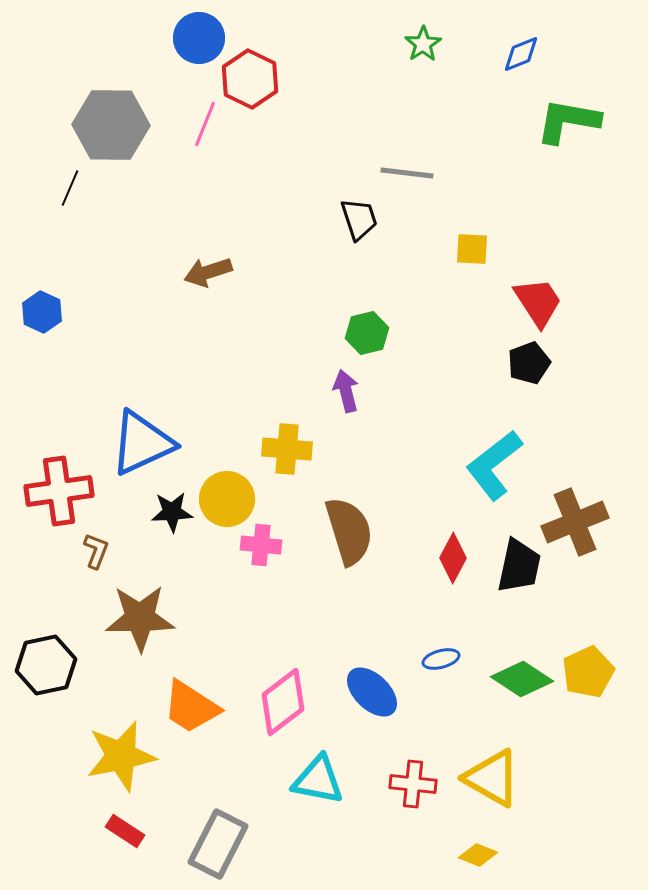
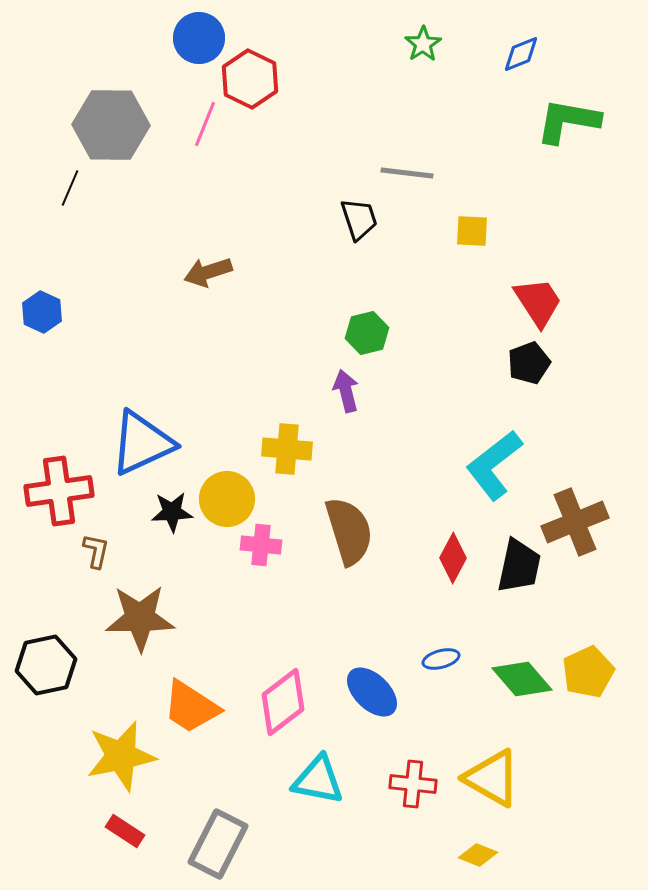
yellow square at (472, 249): moved 18 px up
brown L-shape at (96, 551): rotated 9 degrees counterclockwise
green diamond at (522, 679): rotated 16 degrees clockwise
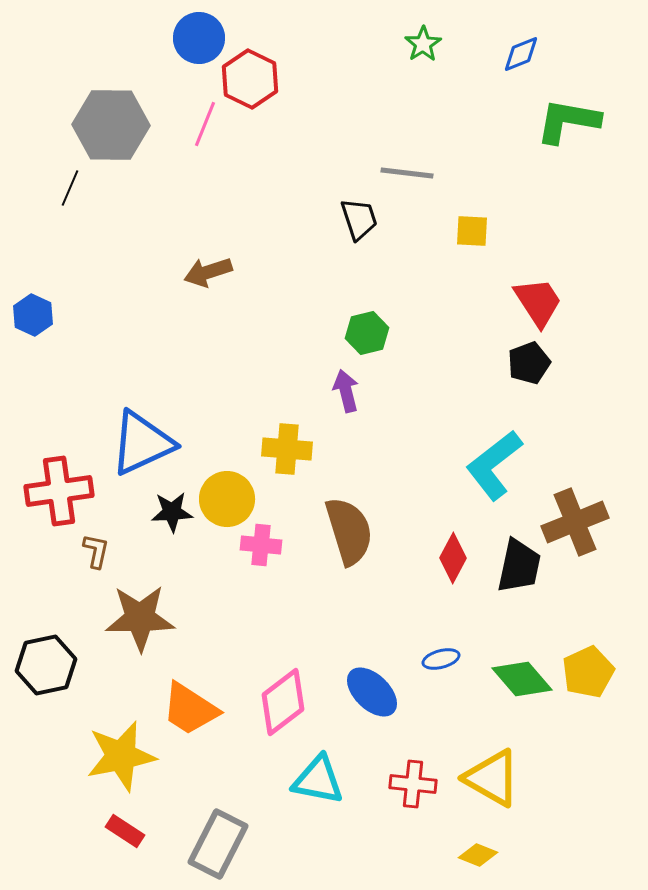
blue hexagon at (42, 312): moved 9 px left, 3 px down
orange trapezoid at (191, 707): moved 1 px left, 2 px down
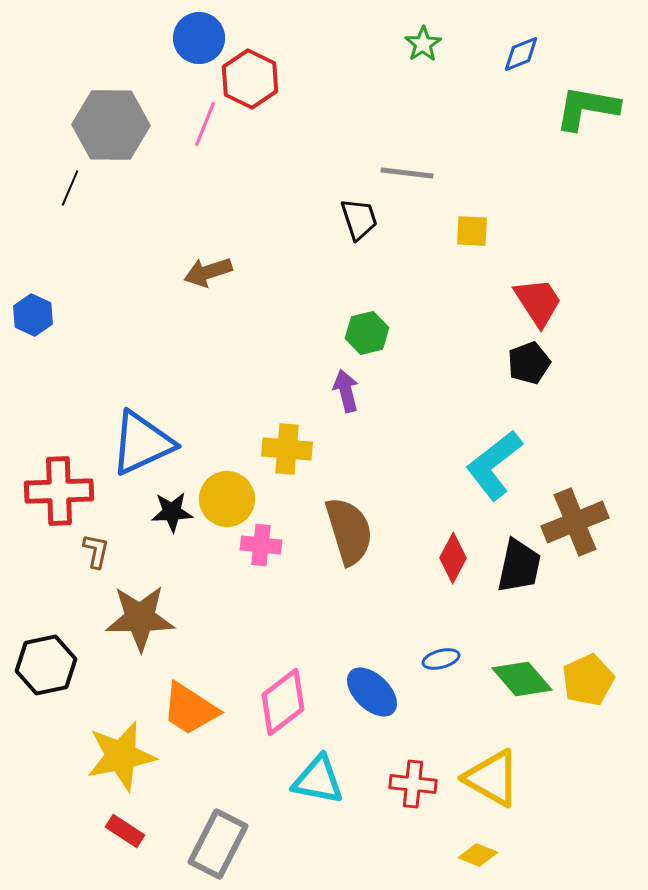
green L-shape at (568, 121): moved 19 px right, 13 px up
red cross at (59, 491): rotated 6 degrees clockwise
yellow pentagon at (588, 672): moved 8 px down
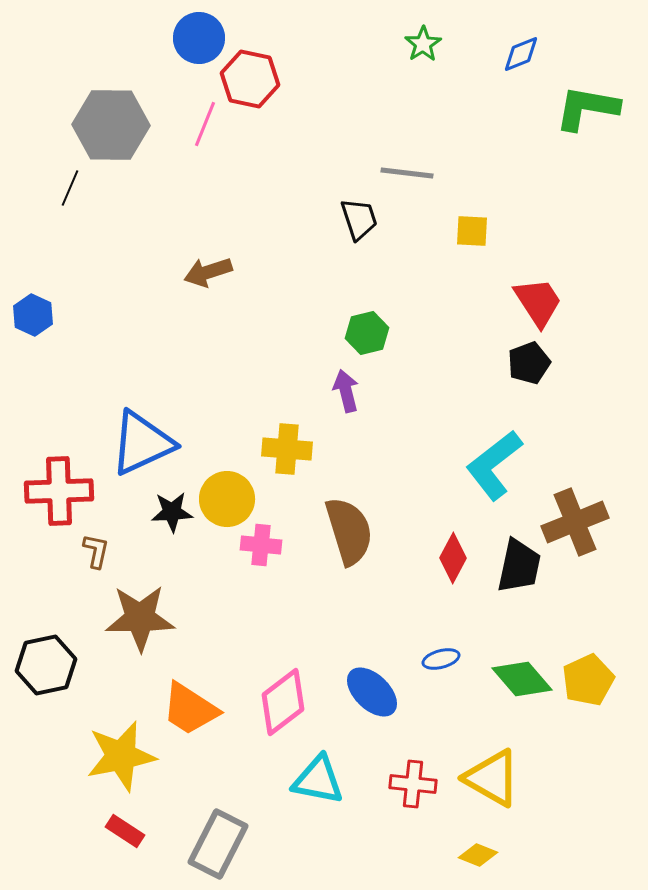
red hexagon at (250, 79): rotated 14 degrees counterclockwise
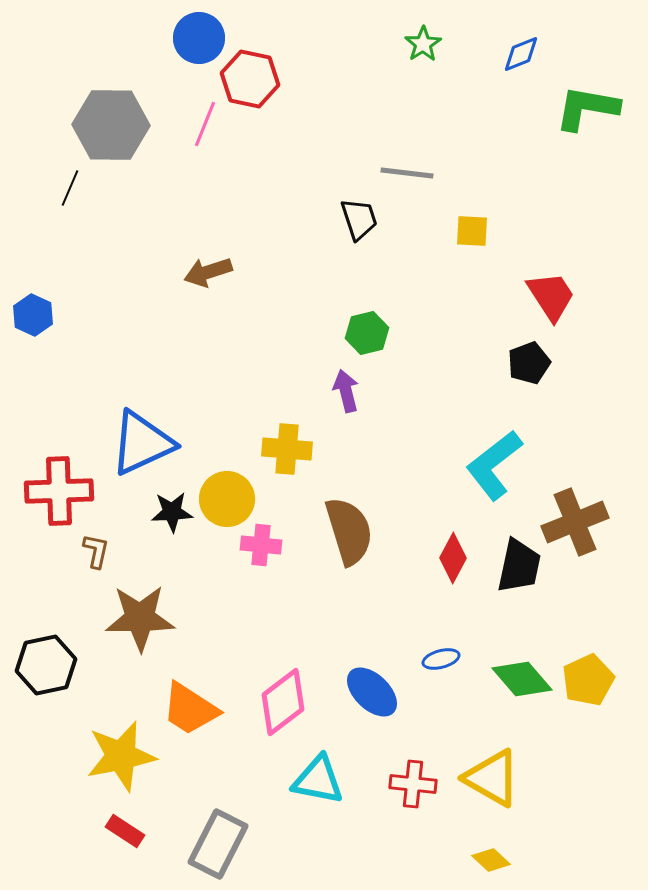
red trapezoid at (538, 302): moved 13 px right, 6 px up
yellow diamond at (478, 855): moved 13 px right, 5 px down; rotated 21 degrees clockwise
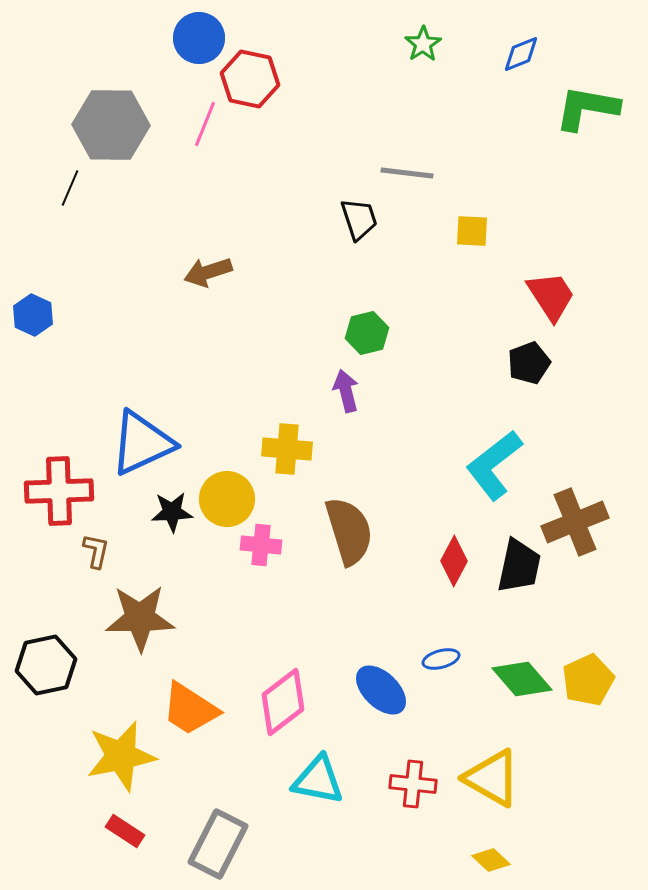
red diamond at (453, 558): moved 1 px right, 3 px down
blue ellipse at (372, 692): moved 9 px right, 2 px up
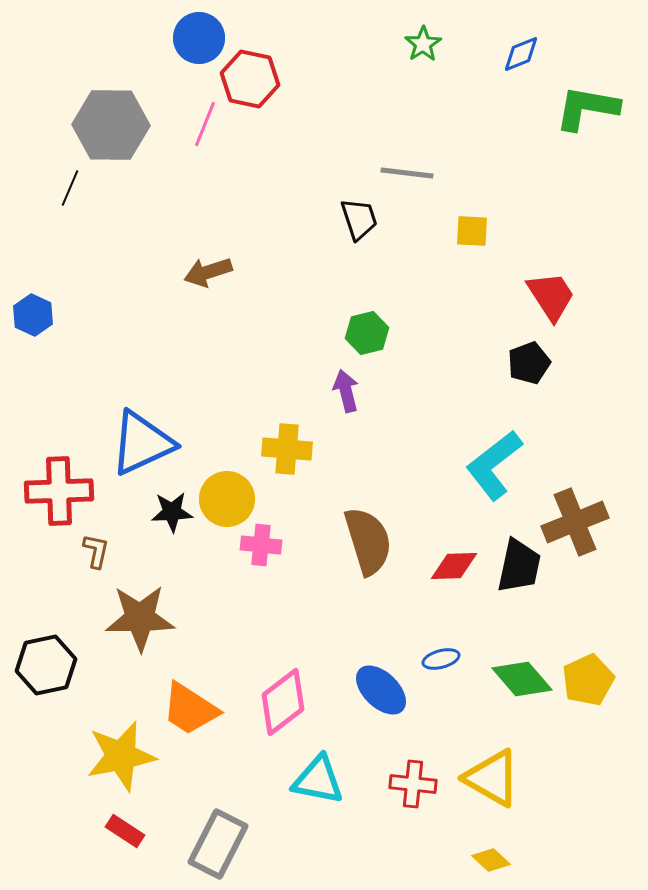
brown semicircle at (349, 531): moved 19 px right, 10 px down
red diamond at (454, 561): moved 5 px down; rotated 60 degrees clockwise
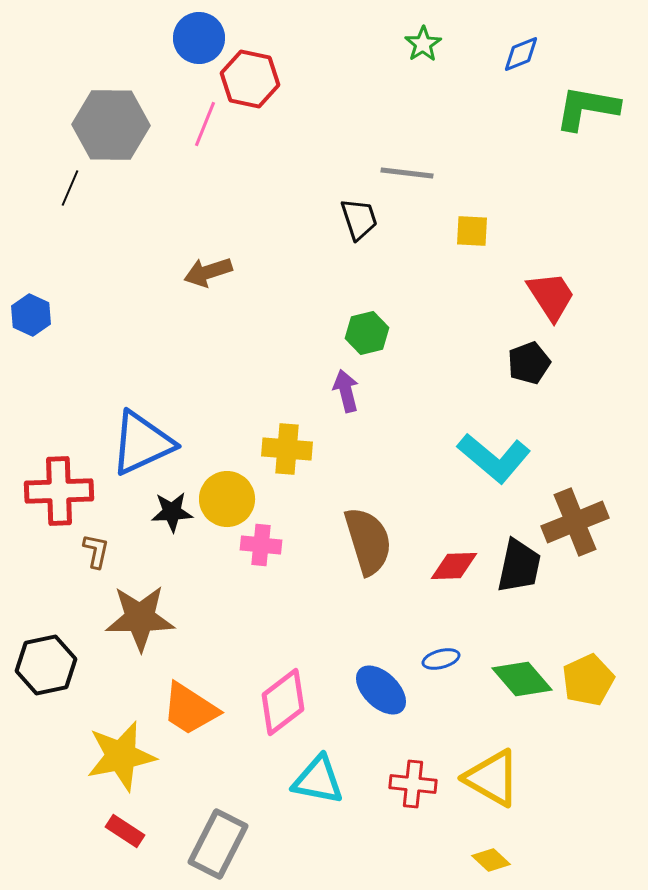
blue hexagon at (33, 315): moved 2 px left
cyan L-shape at (494, 465): moved 7 px up; rotated 102 degrees counterclockwise
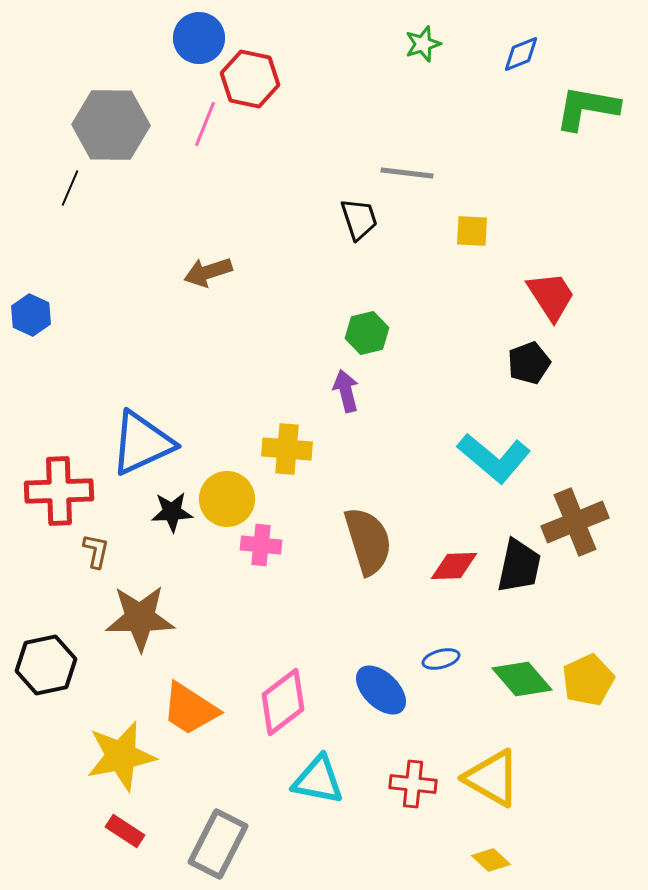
green star at (423, 44): rotated 15 degrees clockwise
